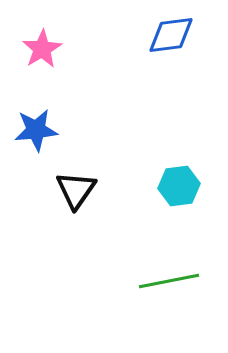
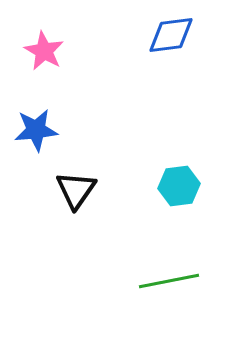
pink star: moved 2 px right, 2 px down; rotated 12 degrees counterclockwise
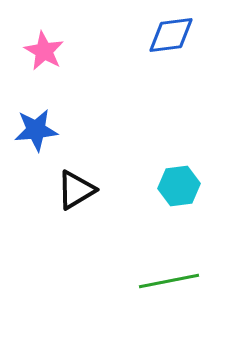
black triangle: rotated 24 degrees clockwise
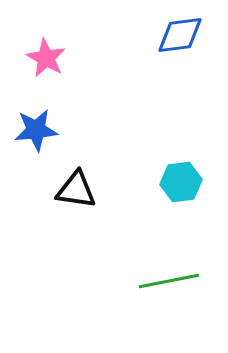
blue diamond: moved 9 px right
pink star: moved 2 px right, 7 px down
cyan hexagon: moved 2 px right, 4 px up
black triangle: rotated 39 degrees clockwise
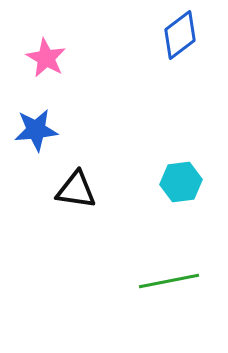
blue diamond: rotated 30 degrees counterclockwise
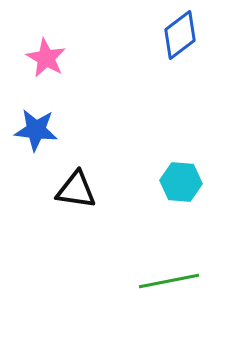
blue star: rotated 12 degrees clockwise
cyan hexagon: rotated 12 degrees clockwise
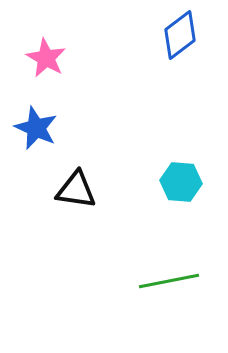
blue star: moved 2 px up; rotated 18 degrees clockwise
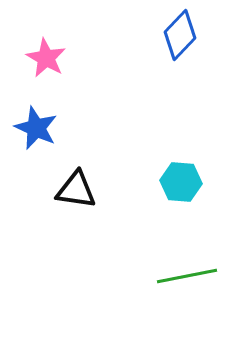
blue diamond: rotated 9 degrees counterclockwise
green line: moved 18 px right, 5 px up
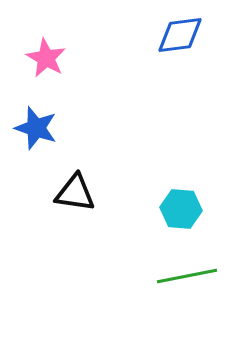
blue diamond: rotated 39 degrees clockwise
blue star: rotated 6 degrees counterclockwise
cyan hexagon: moved 27 px down
black triangle: moved 1 px left, 3 px down
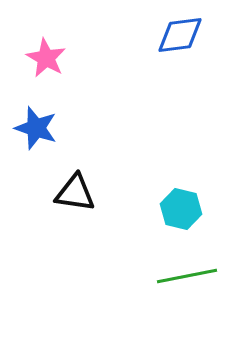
cyan hexagon: rotated 9 degrees clockwise
